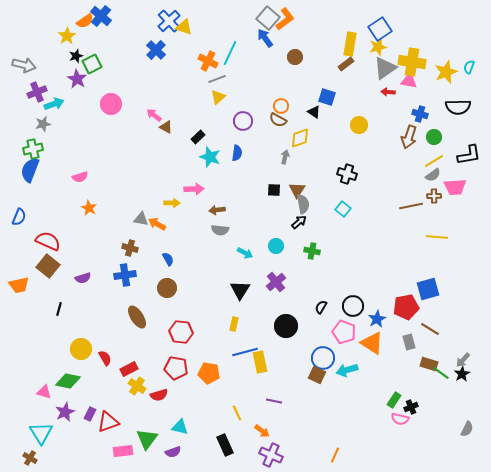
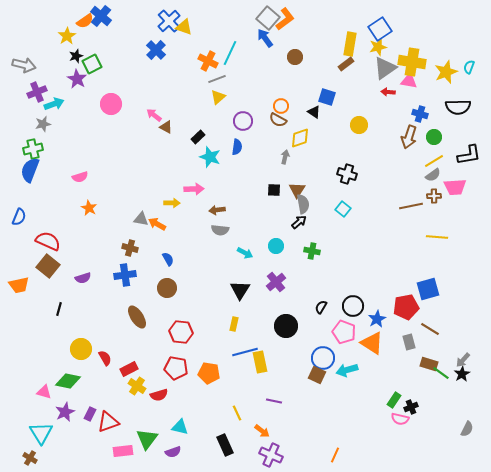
blue semicircle at (237, 153): moved 6 px up
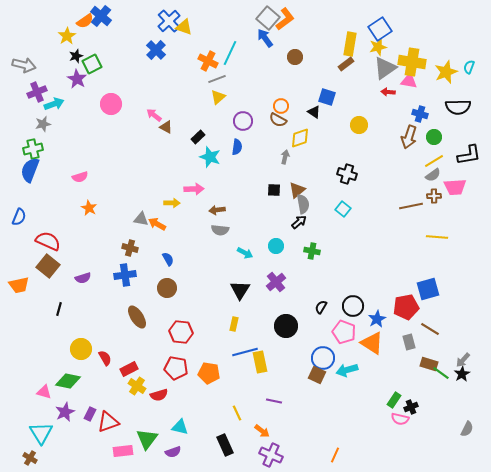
brown triangle at (297, 190): rotated 18 degrees clockwise
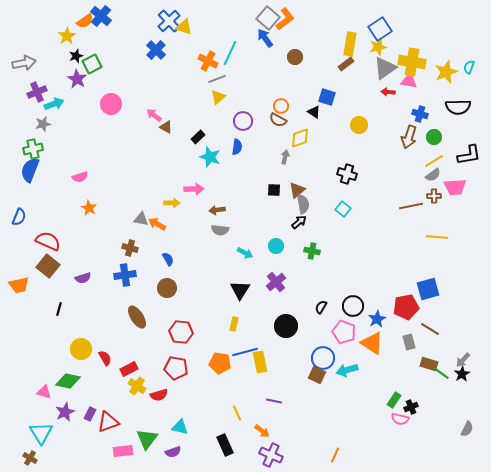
gray arrow at (24, 65): moved 2 px up; rotated 25 degrees counterclockwise
orange pentagon at (209, 373): moved 11 px right, 10 px up
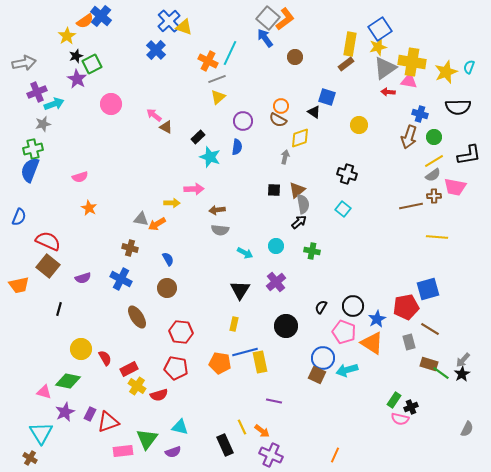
pink trapezoid at (455, 187): rotated 15 degrees clockwise
orange arrow at (157, 224): rotated 60 degrees counterclockwise
blue cross at (125, 275): moved 4 px left, 4 px down; rotated 35 degrees clockwise
yellow line at (237, 413): moved 5 px right, 14 px down
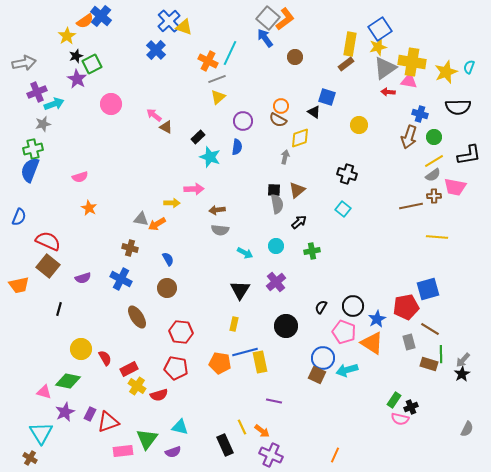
gray semicircle at (303, 204): moved 26 px left
green cross at (312, 251): rotated 21 degrees counterclockwise
green line at (441, 373): moved 19 px up; rotated 54 degrees clockwise
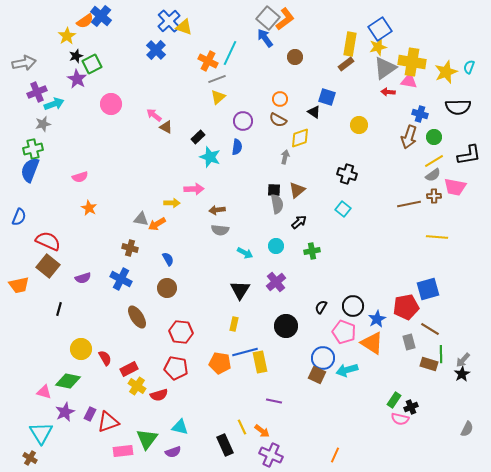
orange circle at (281, 106): moved 1 px left, 7 px up
brown line at (411, 206): moved 2 px left, 2 px up
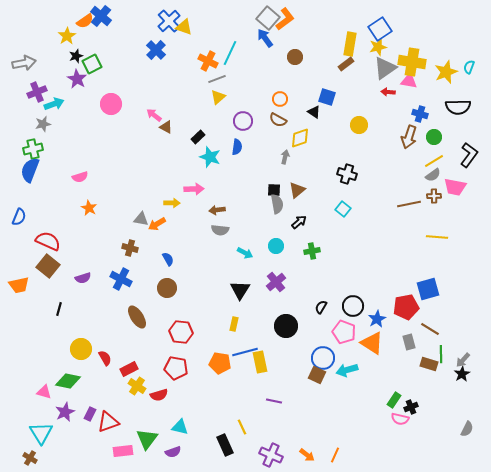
black L-shape at (469, 155): rotated 45 degrees counterclockwise
orange arrow at (262, 431): moved 45 px right, 24 px down
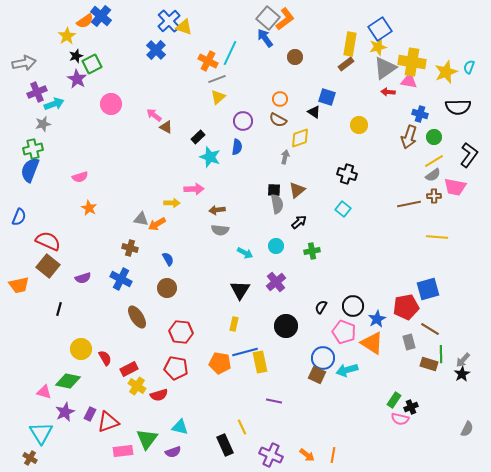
orange line at (335, 455): moved 2 px left; rotated 14 degrees counterclockwise
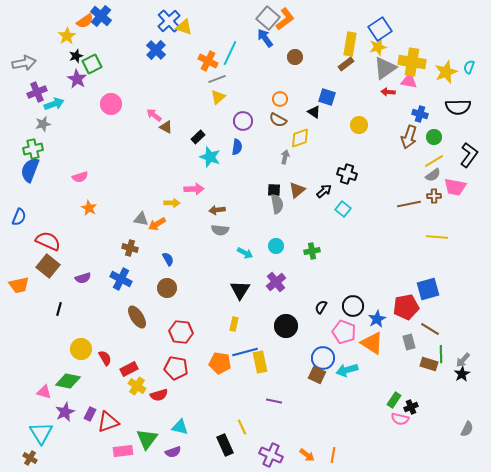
black arrow at (299, 222): moved 25 px right, 31 px up
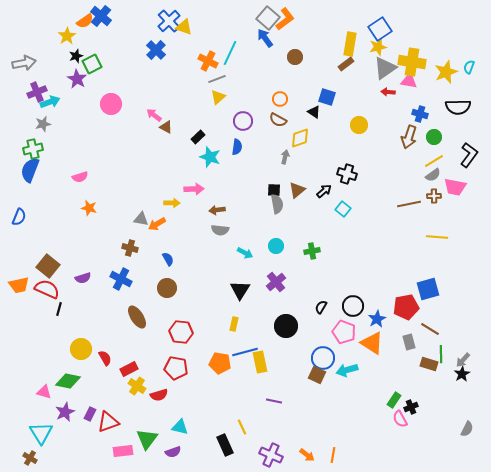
cyan arrow at (54, 104): moved 4 px left, 2 px up
orange star at (89, 208): rotated 14 degrees counterclockwise
red semicircle at (48, 241): moved 1 px left, 48 px down
pink semicircle at (400, 419): rotated 48 degrees clockwise
